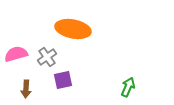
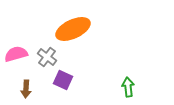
orange ellipse: rotated 36 degrees counterclockwise
gray cross: rotated 18 degrees counterclockwise
purple square: rotated 36 degrees clockwise
green arrow: rotated 30 degrees counterclockwise
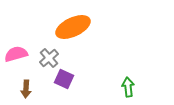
orange ellipse: moved 2 px up
gray cross: moved 2 px right, 1 px down; rotated 12 degrees clockwise
purple square: moved 1 px right, 1 px up
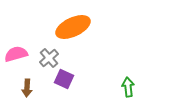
brown arrow: moved 1 px right, 1 px up
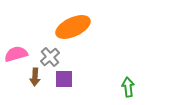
gray cross: moved 1 px right, 1 px up
purple square: rotated 24 degrees counterclockwise
brown arrow: moved 8 px right, 11 px up
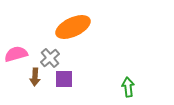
gray cross: moved 1 px down
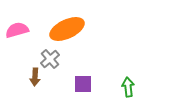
orange ellipse: moved 6 px left, 2 px down
pink semicircle: moved 1 px right, 24 px up
gray cross: moved 1 px down
purple square: moved 19 px right, 5 px down
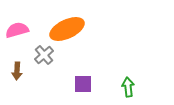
gray cross: moved 6 px left, 4 px up
brown arrow: moved 18 px left, 6 px up
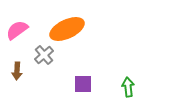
pink semicircle: rotated 20 degrees counterclockwise
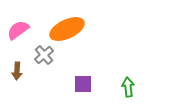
pink semicircle: moved 1 px right
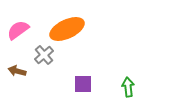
brown arrow: rotated 102 degrees clockwise
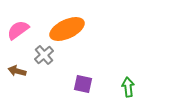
purple square: rotated 12 degrees clockwise
